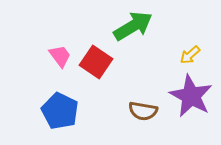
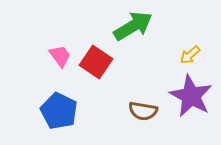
blue pentagon: moved 1 px left
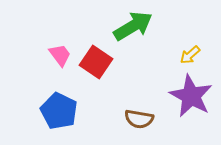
pink trapezoid: moved 1 px up
brown semicircle: moved 4 px left, 8 px down
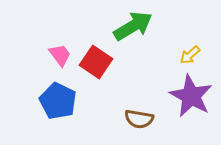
blue pentagon: moved 1 px left, 10 px up
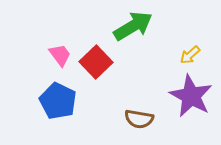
red square: rotated 12 degrees clockwise
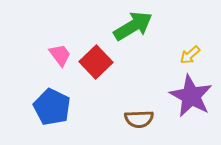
blue pentagon: moved 6 px left, 6 px down
brown semicircle: rotated 12 degrees counterclockwise
